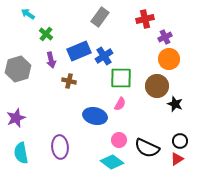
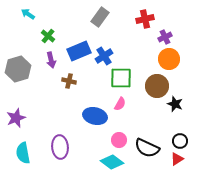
green cross: moved 2 px right, 2 px down
cyan semicircle: moved 2 px right
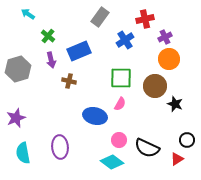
blue cross: moved 21 px right, 16 px up
brown circle: moved 2 px left
black circle: moved 7 px right, 1 px up
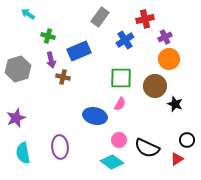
green cross: rotated 24 degrees counterclockwise
brown cross: moved 6 px left, 4 px up
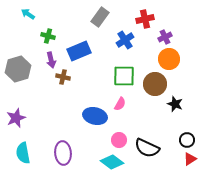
green square: moved 3 px right, 2 px up
brown circle: moved 2 px up
purple ellipse: moved 3 px right, 6 px down
red triangle: moved 13 px right
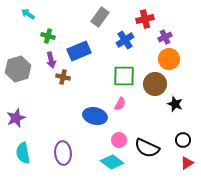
black circle: moved 4 px left
red triangle: moved 3 px left, 4 px down
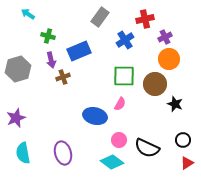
brown cross: rotated 32 degrees counterclockwise
purple ellipse: rotated 10 degrees counterclockwise
